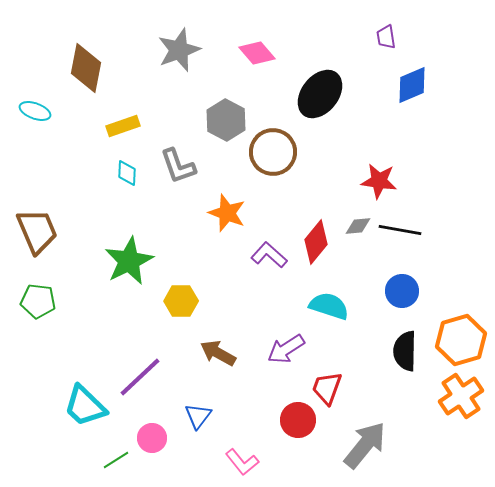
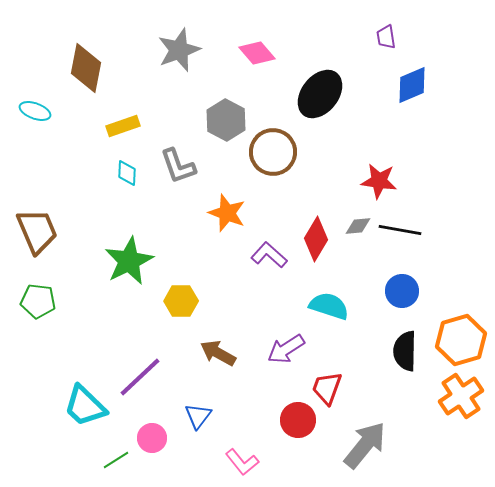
red diamond: moved 3 px up; rotated 9 degrees counterclockwise
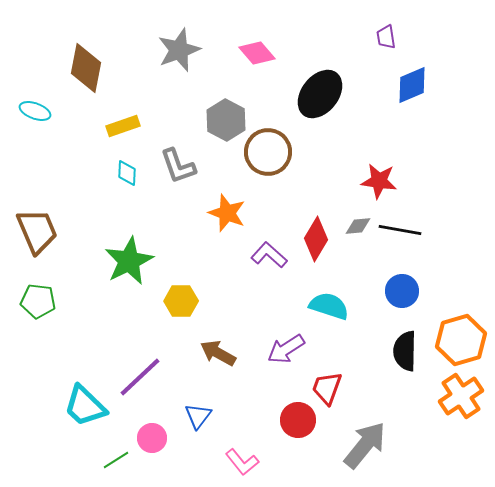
brown circle: moved 5 px left
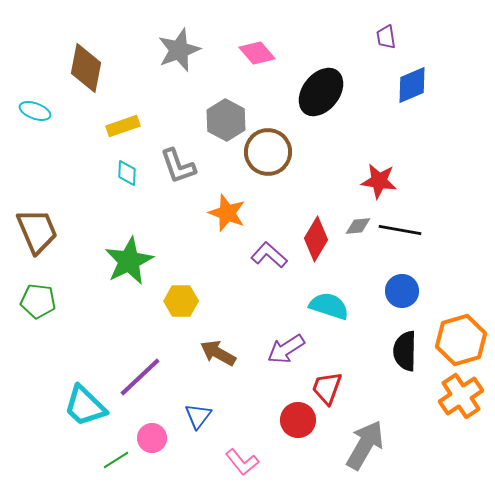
black ellipse: moved 1 px right, 2 px up
gray arrow: rotated 9 degrees counterclockwise
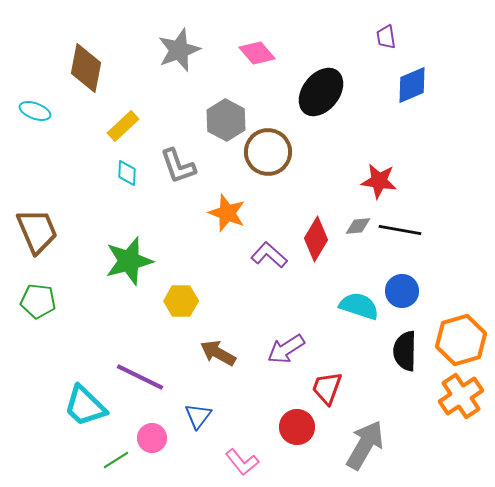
yellow rectangle: rotated 24 degrees counterclockwise
green star: rotated 12 degrees clockwise
cyan semicircle: moved 30 px right
purple line: rotated 69 degrees clockwise
red circle: moved 1 px left, 7 px down
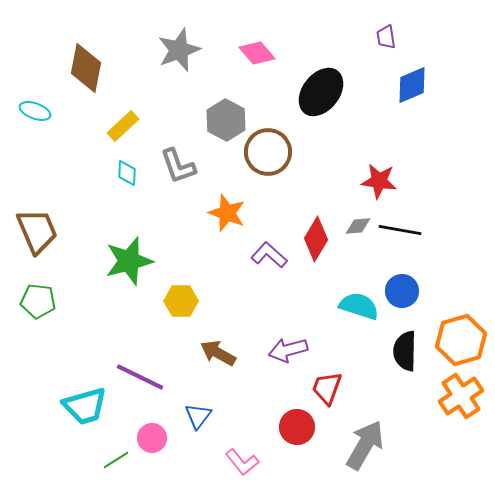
purple arrow: moved 2 px right, 1 px down; rotated 18 degrees clockwise
cyan trapezoid: rotated 60 degrees counterclockwise
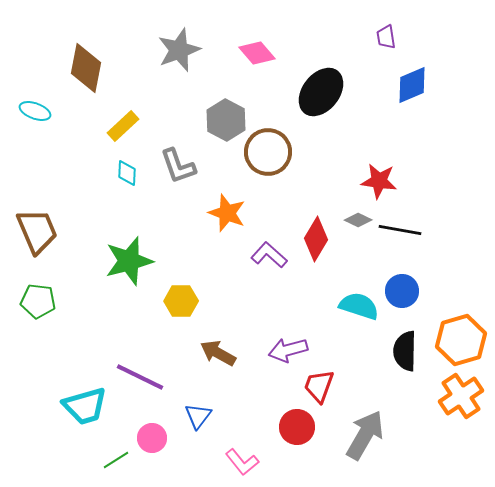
gray diamond: moved 6 px up; rotated 32 degrees clockwise
red trapezoid: moved 8 px left, 2 px up
gray arrow: moved 10 px up
